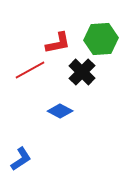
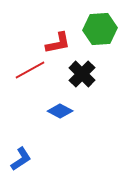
green hexagon: moved 1 px left, 10 px up
black cross: moved 2 px down
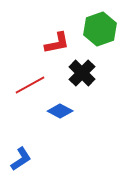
green hexagon: rotated 16 degrees counterclockwise
red L-shape: moved 1 px left
red line: moved 15 px down
black cross: moved 1 px up
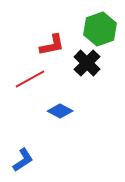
red L-shape: moved 5 px left, 2 px down
black cross: moved 5 px right, 10 px up
red line: moved 6 px up
blue L-shape: moved 2 px right, 1 px down
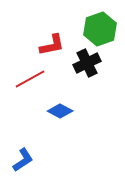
black cross: rotated 20 degrees clockwise
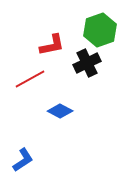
green hexagon: moved 1 px down
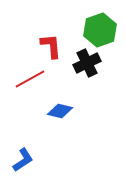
red L-shape: moved 1 px left, 1 px down; rotated 84 degrees counterclockwise
blue diamond: rotated 15 degrees counterclockwise
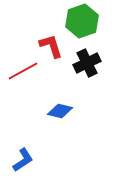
green hexagon: moved 18 px left, 9 px up
red L-shape: rotated 12 degrees counterclockwise
red line: moved 7 px left, 8 px up
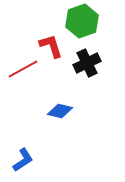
red line: moved 2 px up
